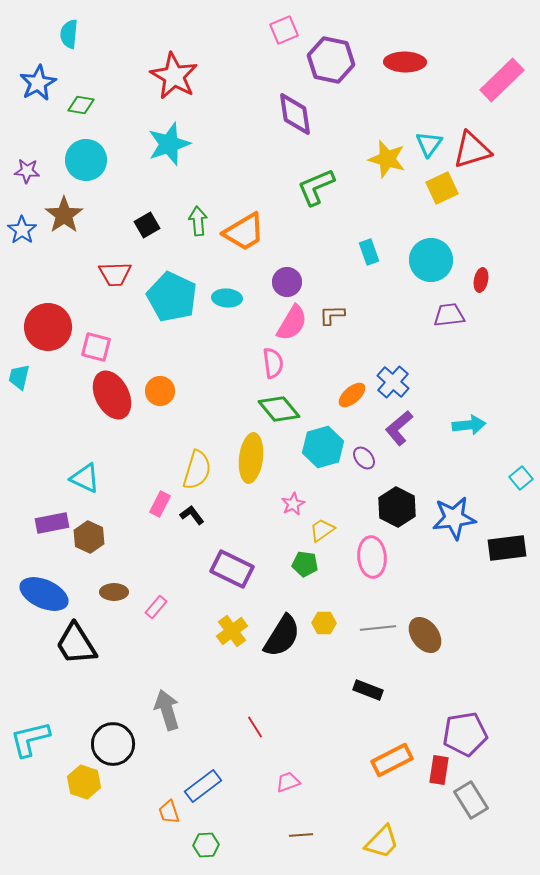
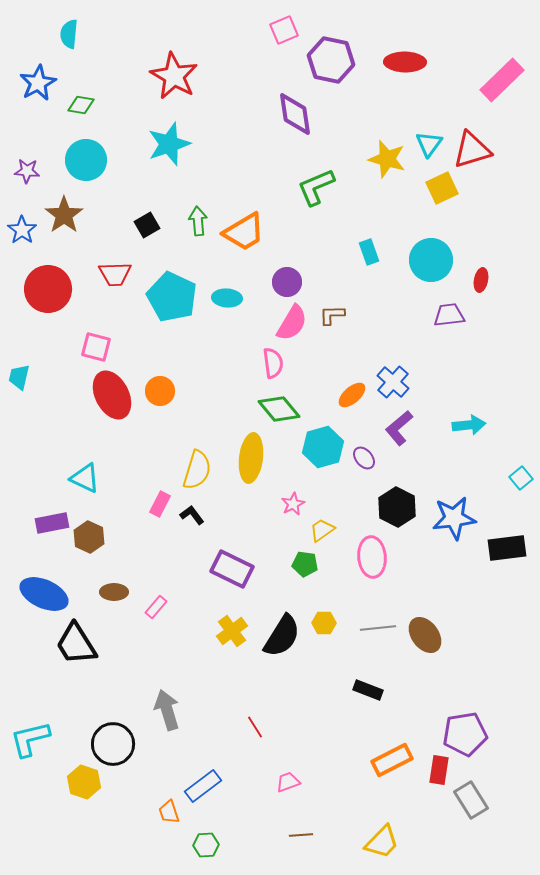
red circle at (48, 327): moved 38 px up
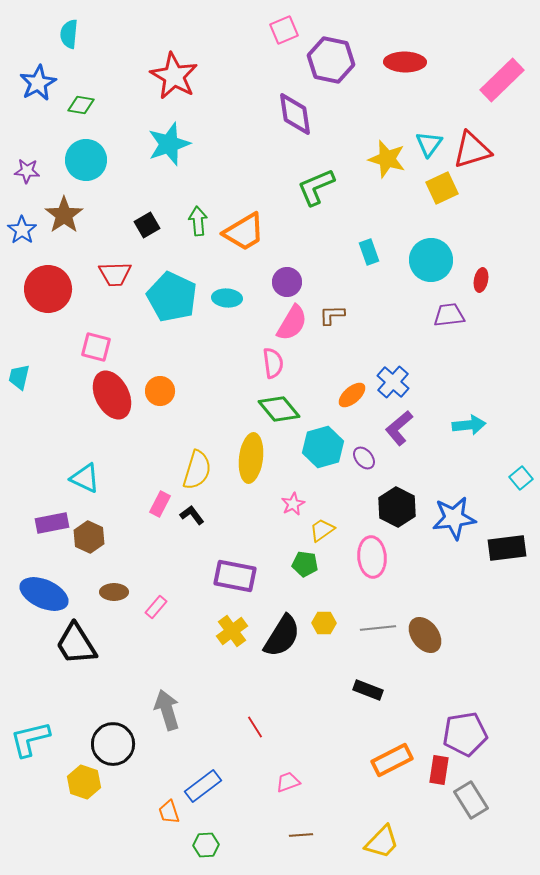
purple rectangle at (232, 569): moved 3 px right, 7 px down; rotated 15 degrees counterclockwise
